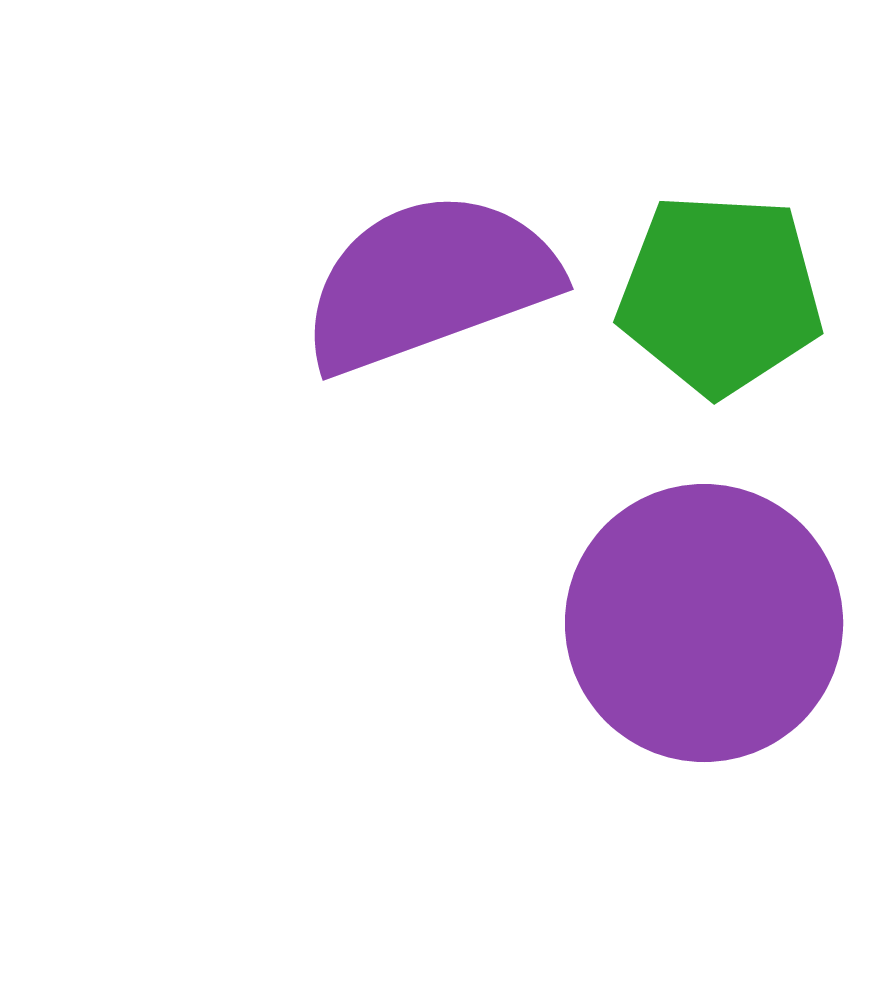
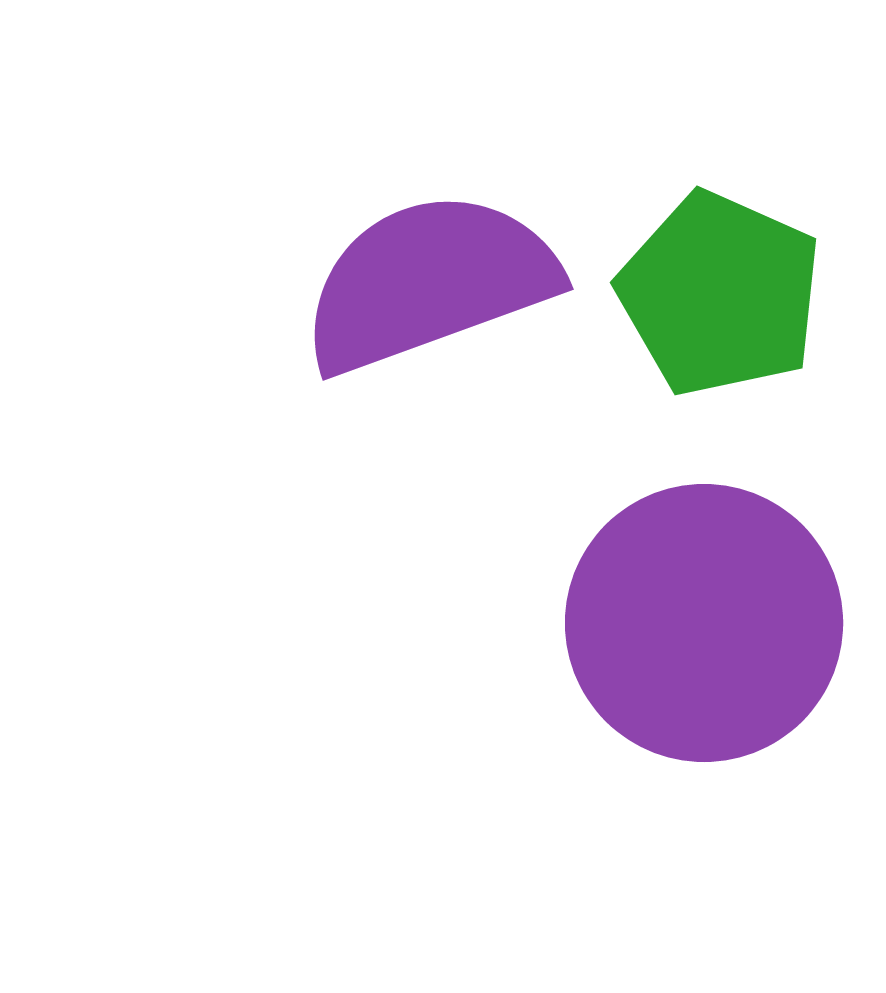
green pentagon: rotated 21 degrees clockwise
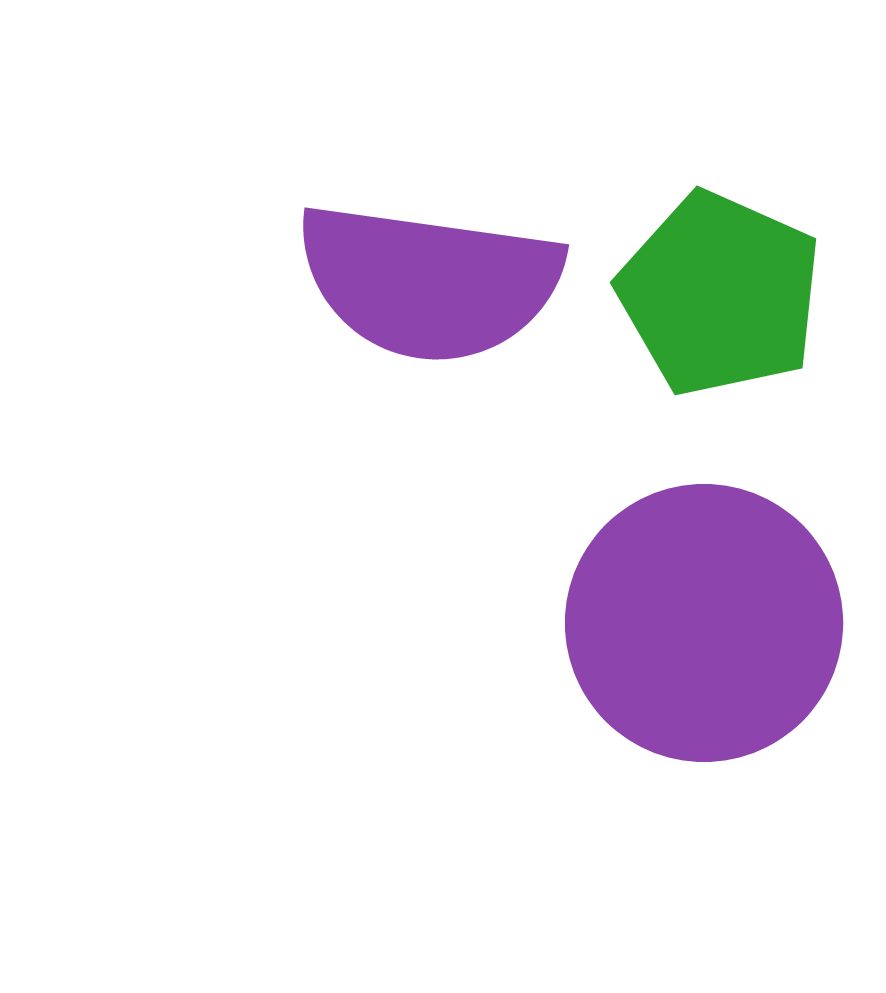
purple semicircle: rotated 152 degrees counterclockwise
